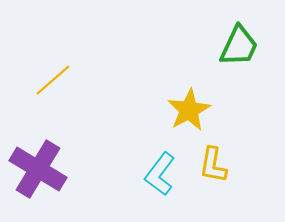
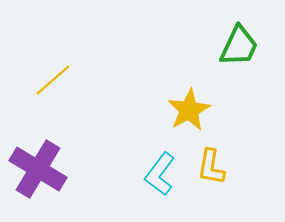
yellow L-shape: moved 2 px left, 2 px down
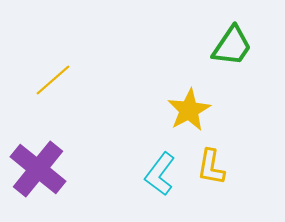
green trapezoid: moved 7 px left; rotated 9 degrees clockwise
purple cross: rotated 8 degrees clockwise
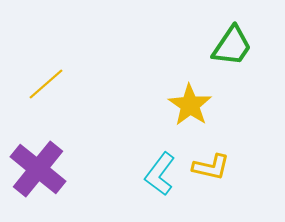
yellow line: moved 7 px left, 4 px down
yellow star: moved 1 px right, 5 px up; rotated 9 degrees counterclockwise
yellow L-shape: rotated 87 degrees counterclockwise
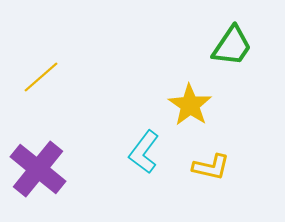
yellow line: moved 5 px left, 7 px up
cyan L-shape: moved 16 px left, 22 px up
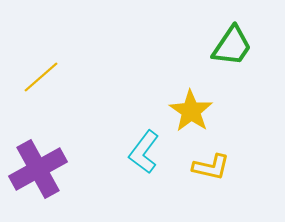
yellow star: moved 1 px right, 6 px down
purple cross: rotated 22 degrees clockwise
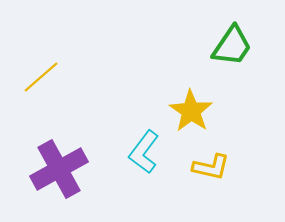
purple cross: moved 21 px right
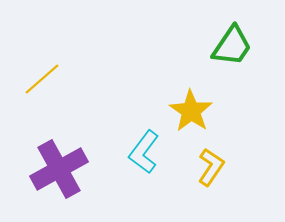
yellow line: moved 1 px right, 2 px down
yellow L-shape: rotated 69 degrees counterclockwise
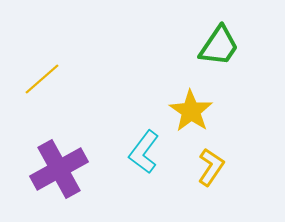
green trapezoid: moved 13 px left
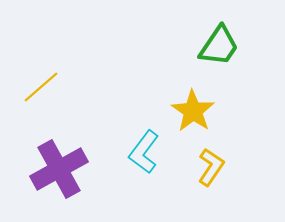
yellow line: moved 1 px left, 8 px down
yellow star: moved 2 px right
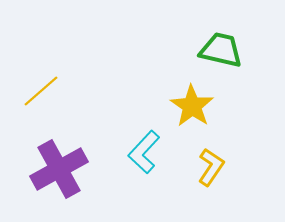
green trapezoid: moved 2 px right, 4 px down; rotated 111 degrees counterclockwise
yellow line: moved 4 px down
yellow star: moved 1 px left, 5 px up
cyan L-shape: rotated 6 degrees clockwise
